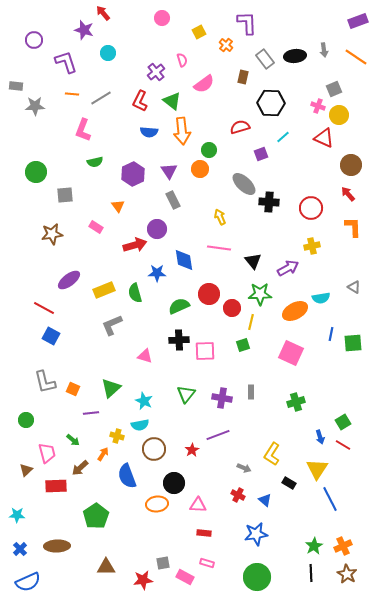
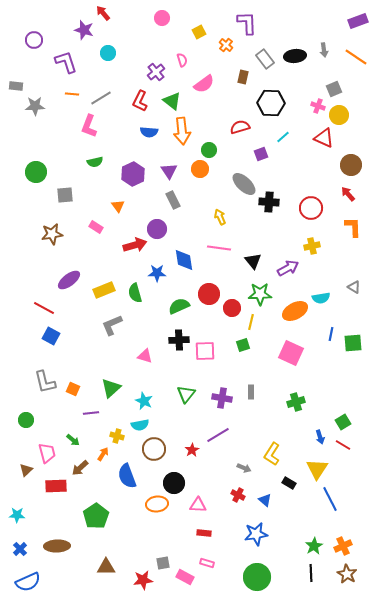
pink L-shape at (83, 130): moved 6 px right, 4 px up
purple line at (218, 435): rotated 10 degrees counterclockwise
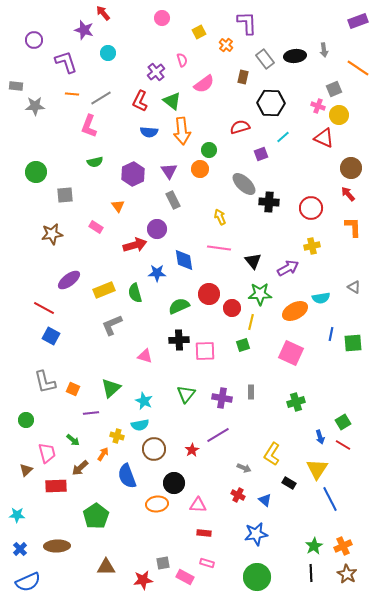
orange line at (356, 57): moved 2 px right, 11 px down
brown circle at (351, 165): moved 3 px down
